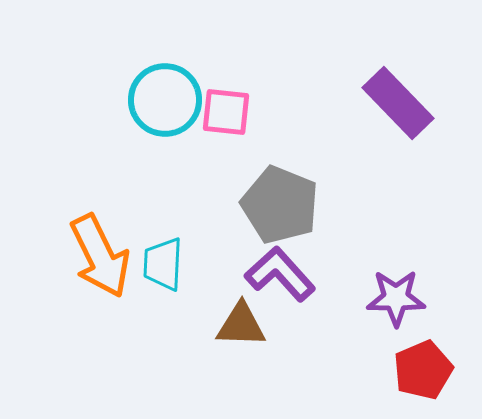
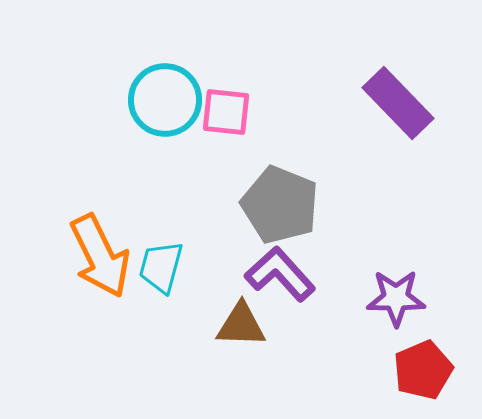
cyan trapezoid: moved 2 px left, 3 px down; rotated 12 degrees clockwise
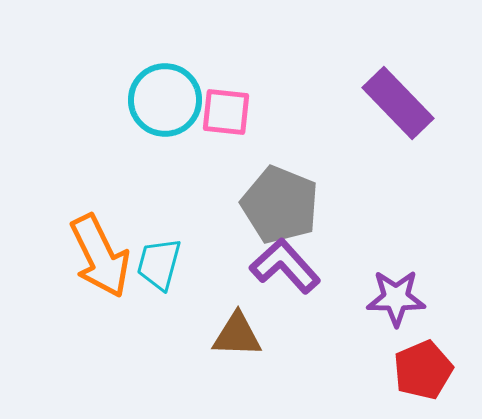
cyan trapezoid: moved 2 px left, 3 px up
purple L-shape: moved 5 px right, 8 px up
brown triangle: moved 4 px left, 10 px down
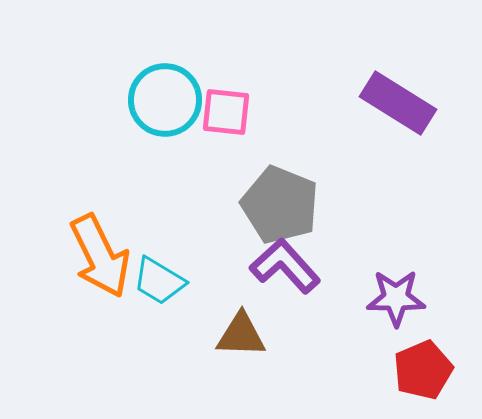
purple rectangle: rotated 14 degrees counterclockwise
cyan trapezoid: moved 17 px down; rotated 74 degrees counterclockwise
brown triangle: moved 4 px right
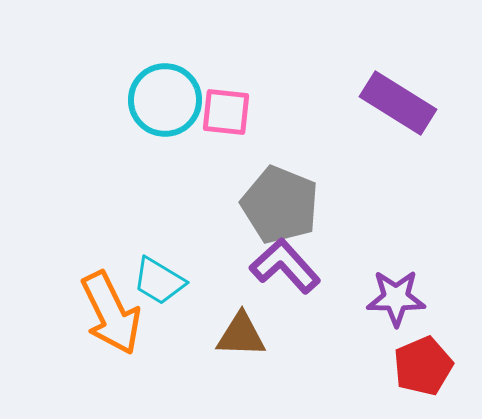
orange arrow: moved 11 px right, 57 px down
red pentagon: moved 4 px up
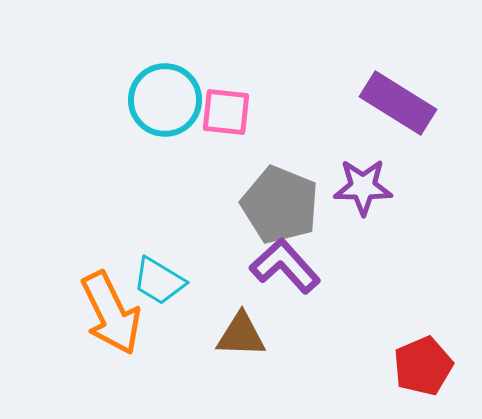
purple star: moved 33 px left, 111 px up
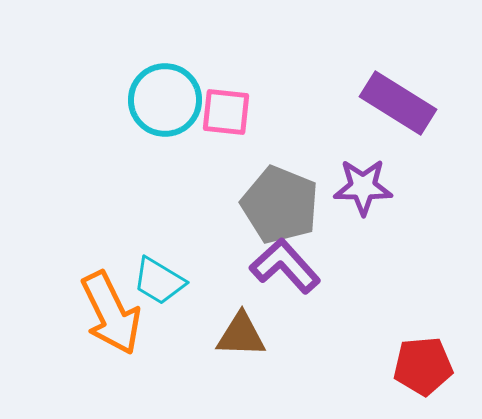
red pentagon: rotated 18 degrees clockwise
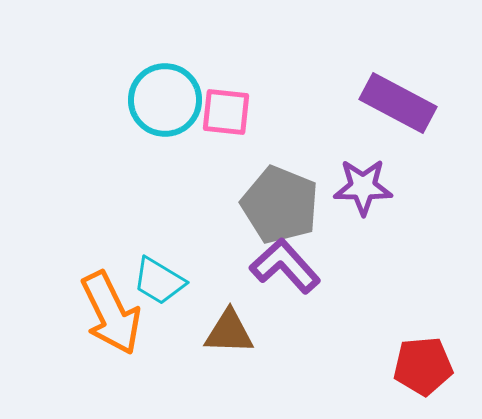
purple rectangle: rotated 4 degrees counterclockwise
brown triangle: moved 12 px left, 3 px up
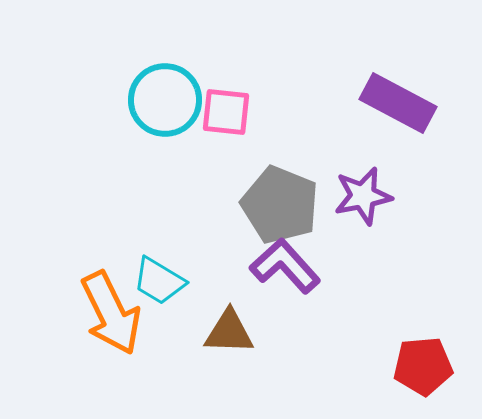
purple star: moved 9 px down; rotated 12 degrees counterclockwise
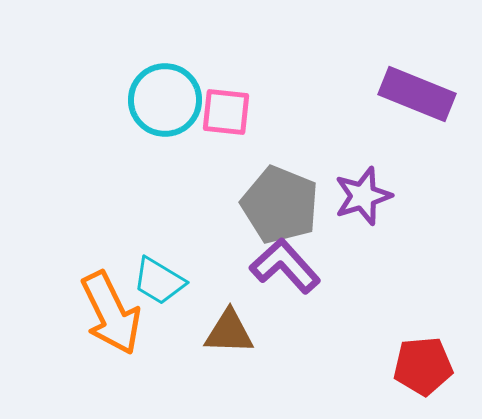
purple rectangle: moved 19 px right, 9 px up; rotated 6 degrees counterclockwise
purple star: rotated 6 degrees counterclockwise
